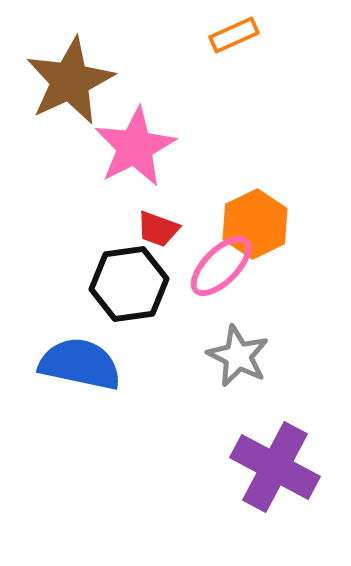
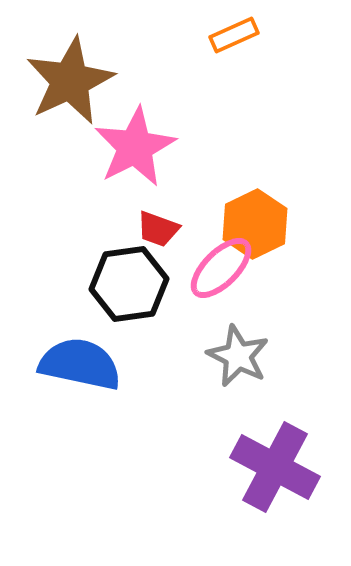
pink ellipse: moved 2 px down
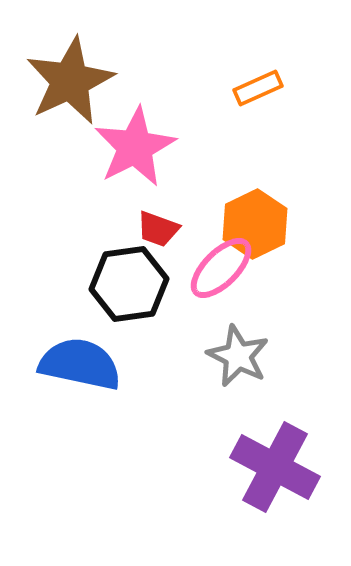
orange rectangle: moved 24 px right, 53 px down
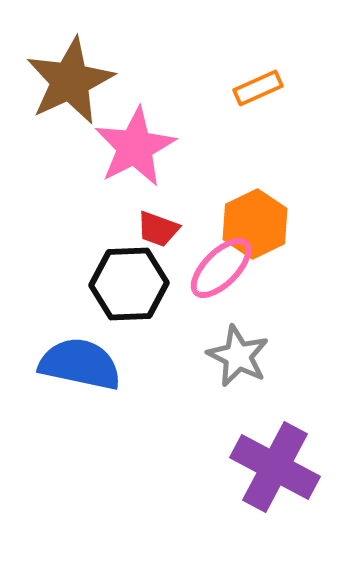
black hexagon: rotated 6 degrees clockwise
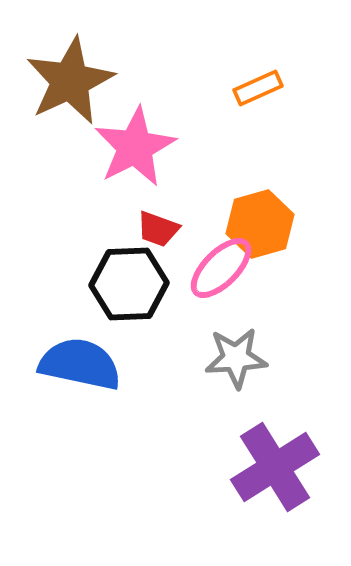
orange hexagon: moved 5 px right; rotated 10 degrees clockwise
gray star: moved 2 px left, 2 px down; rotated 30 degrees counterclockwise
purple cross: rotated 30 degrees clockwise
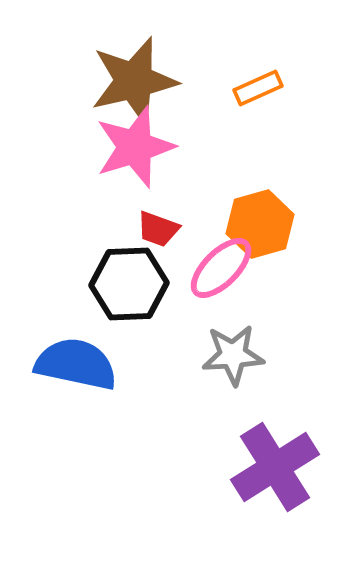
brown star: moved 64 px right; rotated 12 degrees clockwise
pink star: rotated 10 degrees clockwise
gray star: moved 3 px left, 3 px up
blue semicircle: moved 4 px left
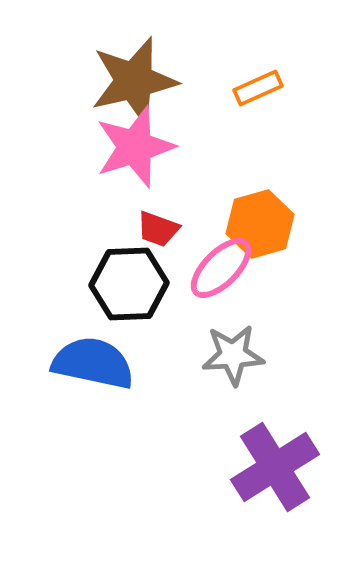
blue semicircle: moved 17 px right, 1 px up
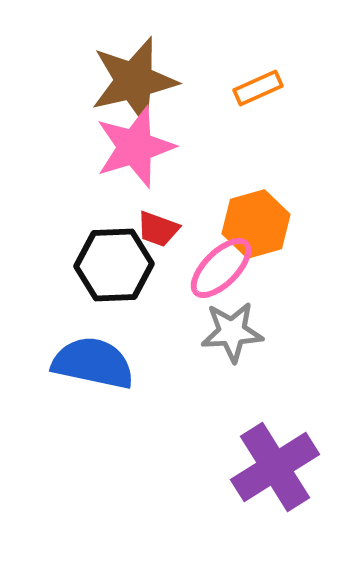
orange hexagon: moved 4 px left
black hexagon: moved 15 px left, 19 px up
gray star: moved 1 px left, 23 px up
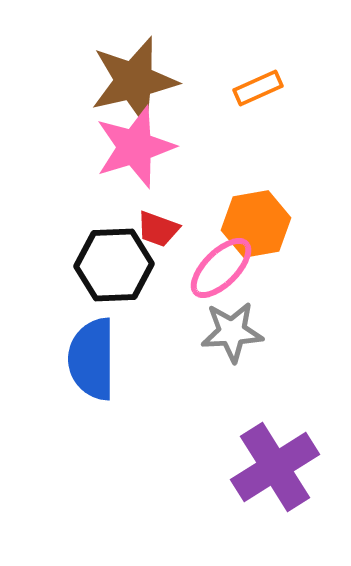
orange hexagon: rotated 6 degrees clockwise
blue semicircle: moved 1 px left, 4 px up; rotated 102 degrees counterclockwise
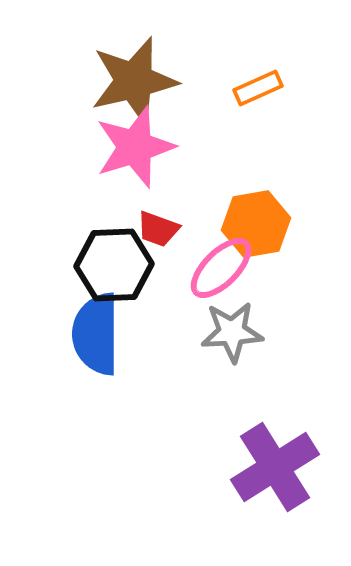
blue semicircle: moved 4 px right, 25 px up
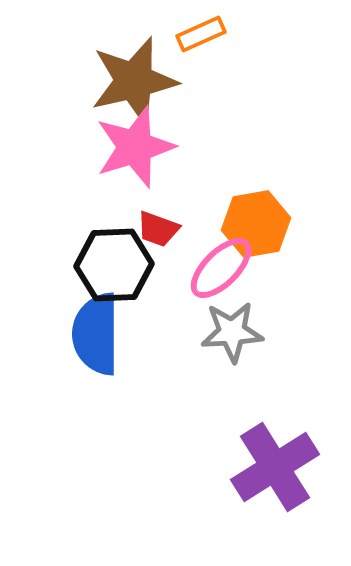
orange rectangle: moved 57 px left, 54 px up
